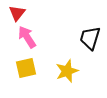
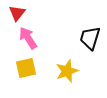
pink arrow: moved 1 px right, 1 px down
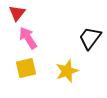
black trapezoid: rotated 20 degrees clockwise
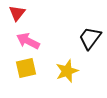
pink arrow: moved 3 px down; rotated 30 degrees counterclockwise
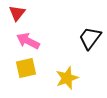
yellow star: moved 7 px down
